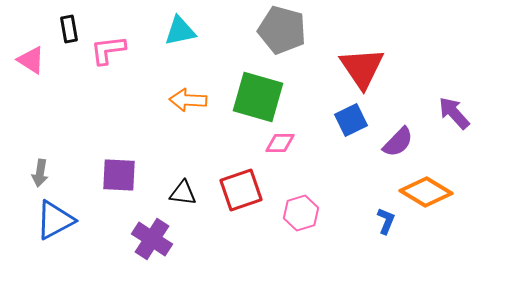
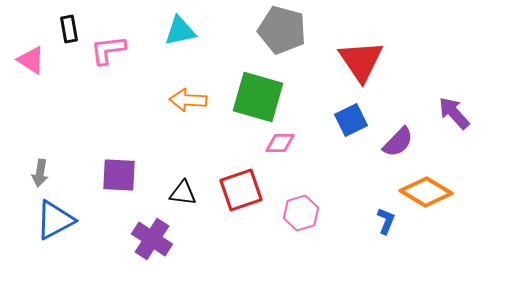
red triangle: moved 1 px left, 7 px up
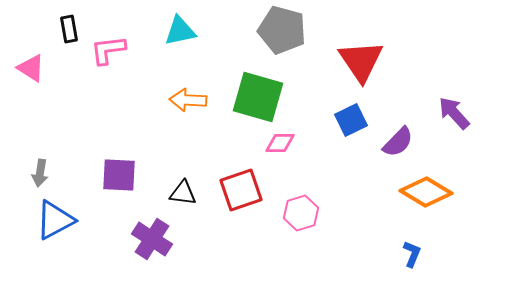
pink triangle: moved 8 px down
blue L-shape: moved 26 px right, 33 px down
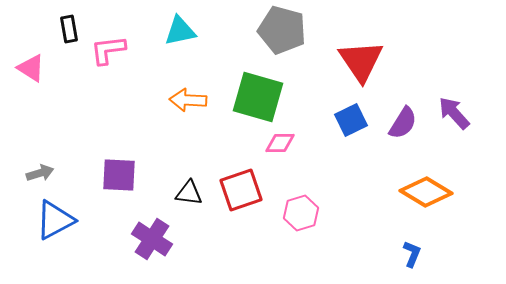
purple semicircle: moved 5 px right, 19 px up; rotated 12 degrees counterclockwise
gray arrow: rotated 116 degrees counterclockwise
black triangle: moved 6 px right
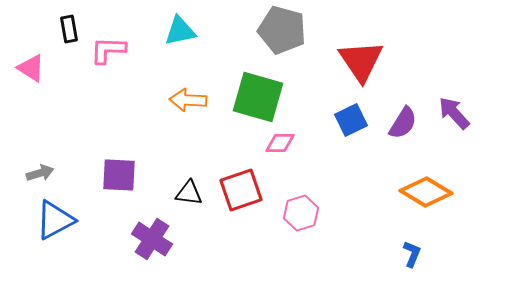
pink L-shape: rotated 9 degrees clockwise
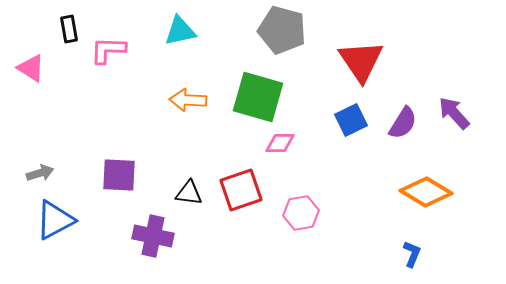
pink hexagon: rotated 8 degrees clockwise
purple cross: moved 1 px right, 3 px up; rotated 21 degrees counterclockwise
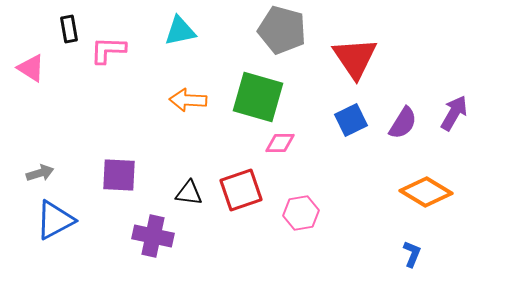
red triangle: moved 6 px left, 3 px up
purple arrow: rotated 72 degrees clockwise
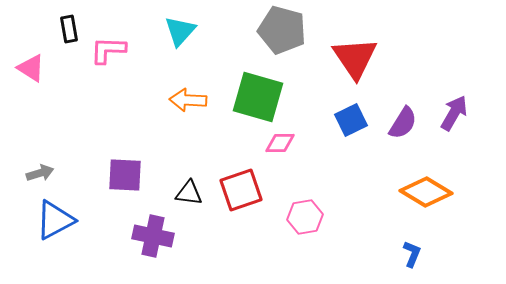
cyan triangle: rotated 36 degrees counterclockwise
purple square: moved 6 px right
pink hexagon: moved 4 px right, 4 px down
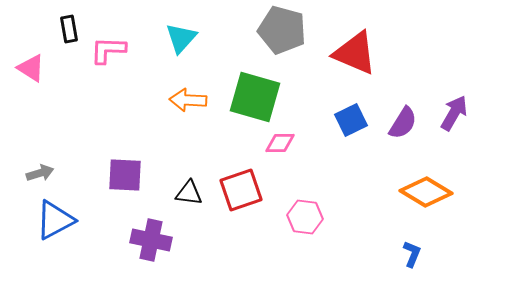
cyan triangle: moved 1 px right, 7 px down
red triangle: moved 5 px up; rotated 33 degrees counterclockwise
green square: moved 3 px left
pink hexagon: rotated 16 degrees clockwise
purple cross: moved 2 px left, 4 px down
